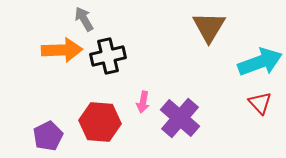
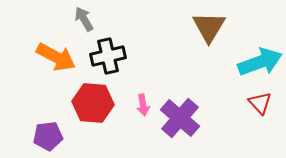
orange arrow: moved 6 px left, 7 px down; rotated 30 degrees clockwise
pink arrow: moved 3 px down; rotated 20 degrees counterclockwise
red hexagon: moved 7 px left, 19 px up
purple pentagon: rotated 20 degrees clockwise
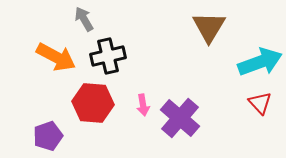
purple pentagon: rotated 12 degrees counterclockwise
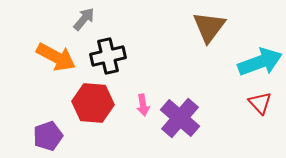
gray arrow: rotated 70 degrees clockwise
brown triangle: rotated 6 degrees clockwise
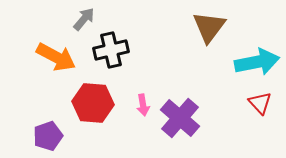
black cross: moved 3 px right, 6 px up
cyan arrow: moved 3 px left; rotated 9 degrees clockwise
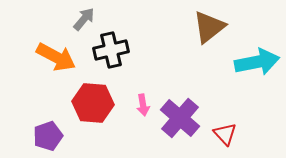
brown triangle: rotated 15 degrees clockwise
red triangle: moved 35 px left, 31 px down
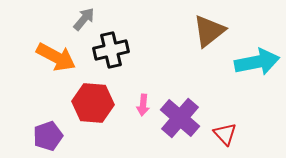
brown triangle: moved 4 px down
pink arrow: rotated 15 degrees clockwise
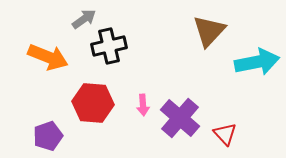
gray arrow: rotated 15 degrees clockwise
brown triangle: rotated 9 degrees counterclockwise
black cross: moved 2 px left, 4 px up
orange arrow: moved 8 px left; rotated 6 degrees counterclockwise
pink arrow: rotated 10 degrees counterclockwise
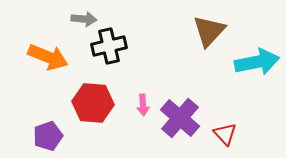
gray arrow: rotated 40 degrees clockwise
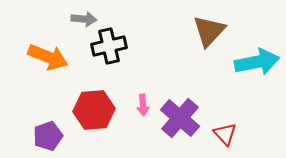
red hexagon: moved 1 px right, 7 px down; rotated 9 degrees counterclockwise
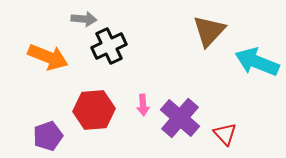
black cross: rotated 12 degrees counterclockwise
cyan arrow: rotated 147 degrees counterclockwise
